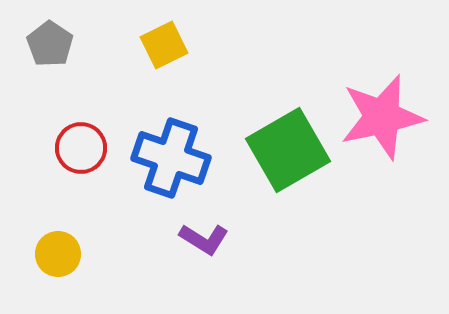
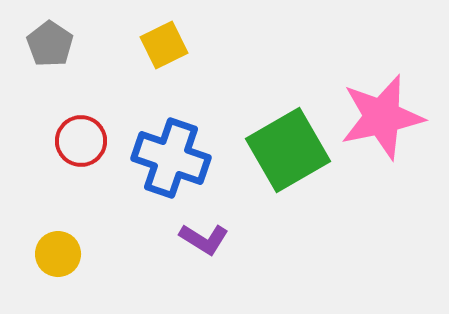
red circle: moved 7 px up
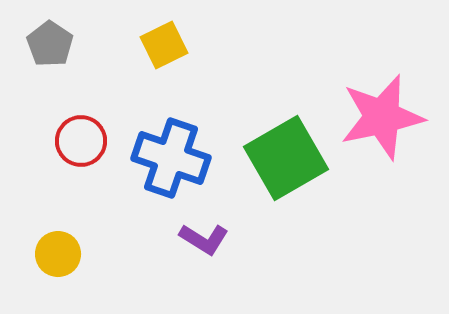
green square: moved 2 px left, 8 px down
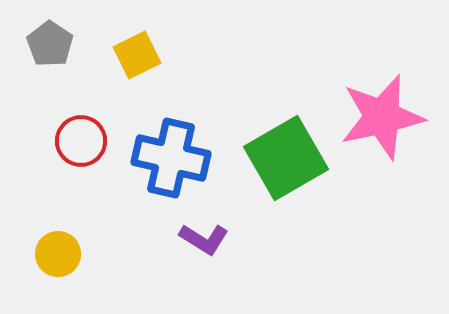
yellow square: moved 27 px left, 10 px down
blue cross: rotated 6 degrees counterclockwise
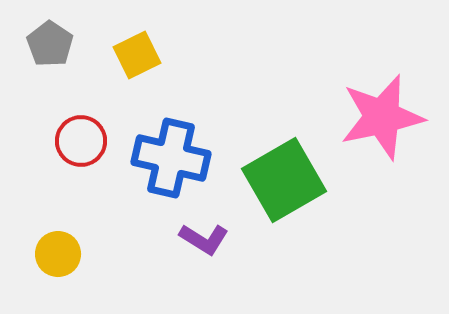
green square: moved 2 px left, 22 px down
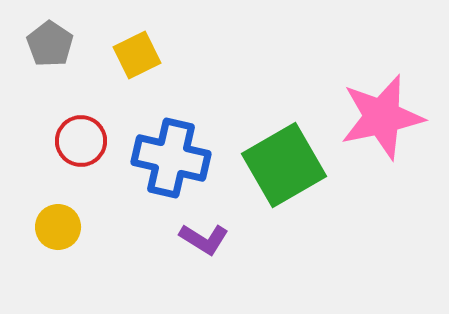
green square: moved 15 px up
yellow circle: moved 27 px up
